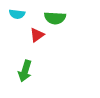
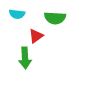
red triangle: moved 1 px left, 1 px down
green arrow: moved 13 px up; rotated 20 degrees counterclockwise
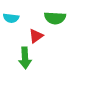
cyan semicircle: moved 6 px left, 4 px down
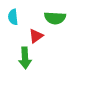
cyan semicircle: moved 2 px right, 1 px up; rotated 77 degrees clockwise
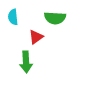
red triangle: moved 1 px down
green arrow: moved 1 px right, 4 px down
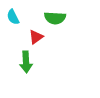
cyan semicircle: rotated 21 degrees counterclockwise
